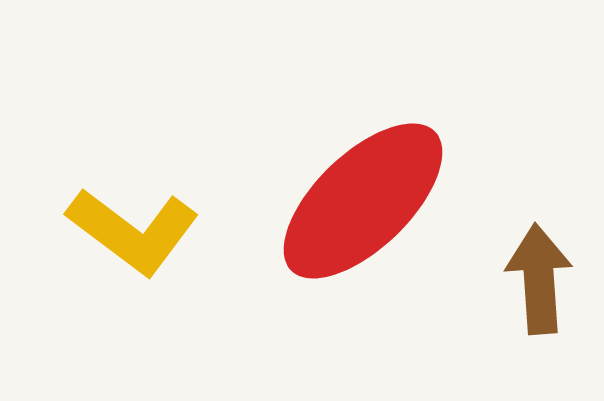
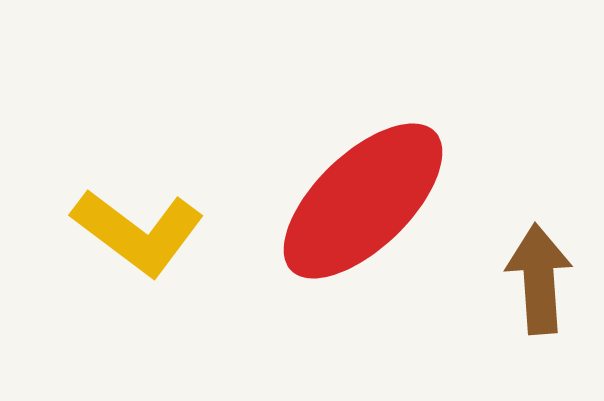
yellow L-shape: moved 5 px right, 1 px down
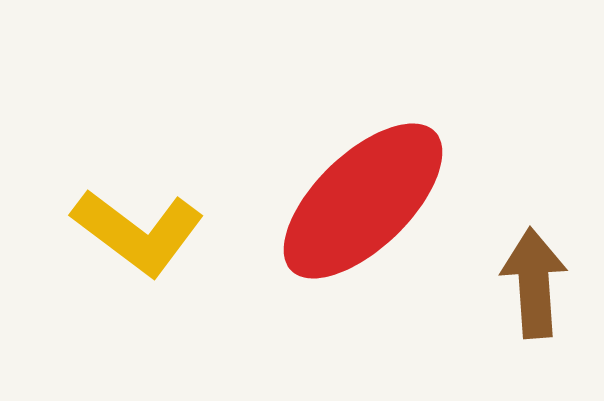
brown arrow: moved 5 px left, 4 px down
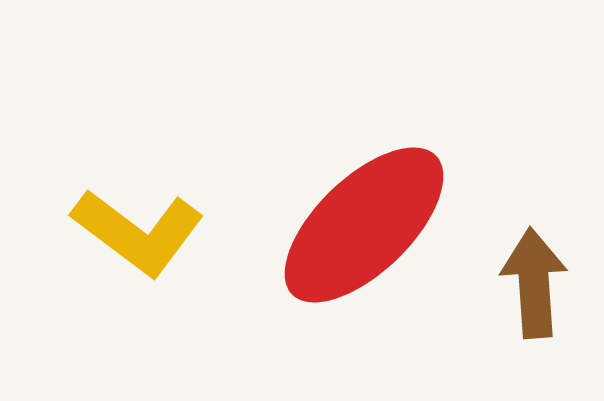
red ellipse: moved 1 px right, 24 px down
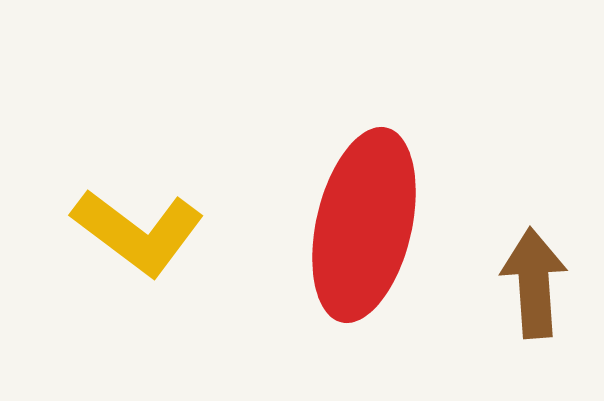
red ellipse: rotated 33 degrees counterclockwise
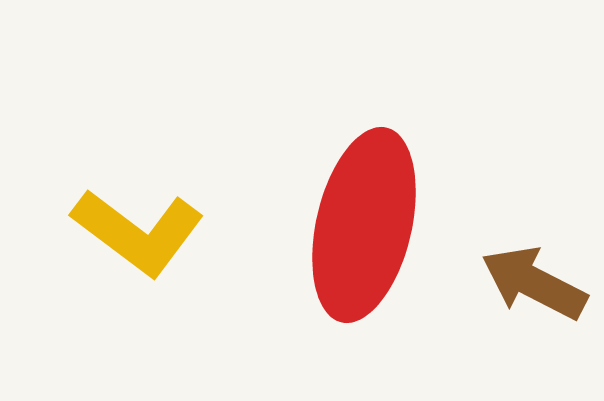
brown arrow: rotated 59 degrees counterclockwise
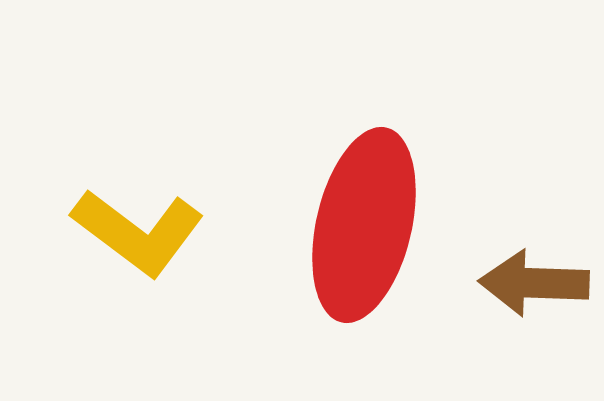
brown arrow: rotated 25 degrees counterclockwise
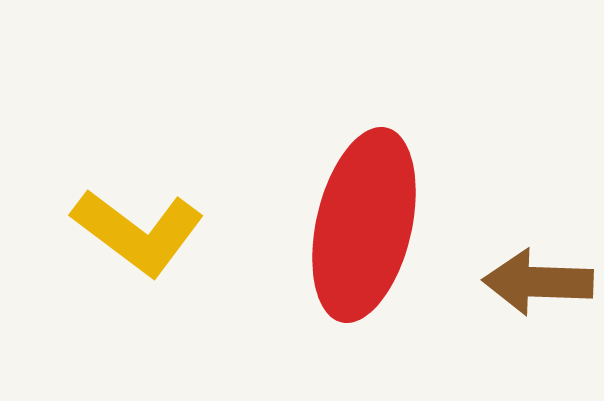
brown arrow: moved 4 px right, 1 px up
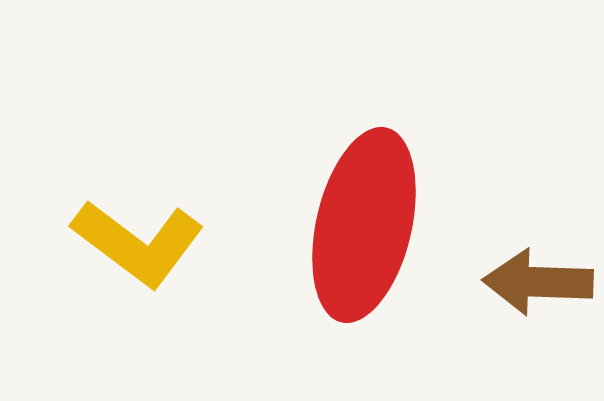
yellow L-shape: moved 11 px down
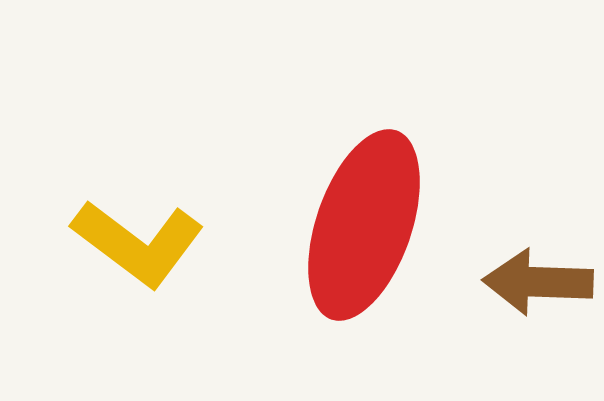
red ellipse: rotated 6 degrees clockwise
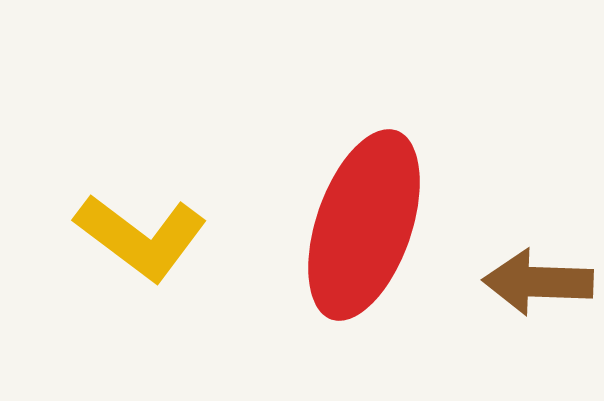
yellow L-shape: moved 3 px right, 6 px up
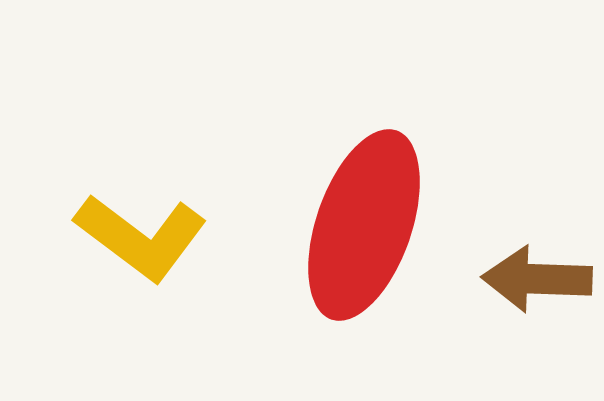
brown arrow: moved 1 px left, 3 px up
